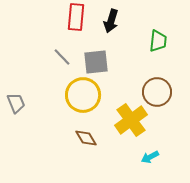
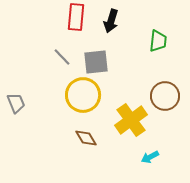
brown circle: moved 8 px right, 4 px down
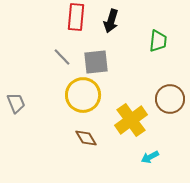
brown circle: moved 5 px right, 3 px down
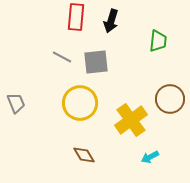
gray line: rotated 18 degrees counterclockwise
yellow circle: moved 3 px left, 8 px down
brown diamond: moved 2 px left, 17 px down
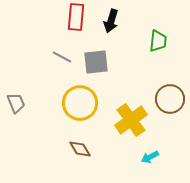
brown diamond: moved 4 px left, 6 px up
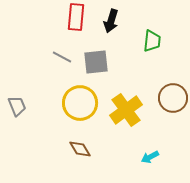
green trapezoid: moved 6 px left
brown circle: moved 3 px right, 1 px up
gray trapezoid: moved 1 px right, 3 px down
yellow cross: moved 5 px left, 10 px up
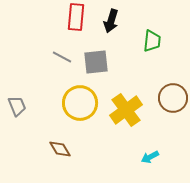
brown diamond: moved 20 px left
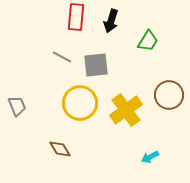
green trapezoid: moved 4 px left; rotated 25 degrees clockwise
gray square: moved 3 px down
brown circle: moved 4 px left, 3 px up
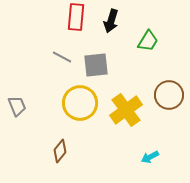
brown diamond: moved 2 px down; rotated 70 degrees clockwise
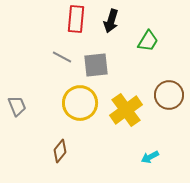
red rectangle: moved 2 px down
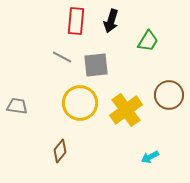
red rectangle: moved 2 px down
gray trapezoid: rotated 60 degrees counterclockwise
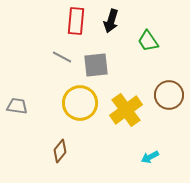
green trapezoid: rotated 115 degrees clockwise
